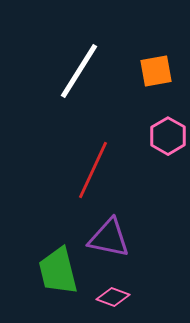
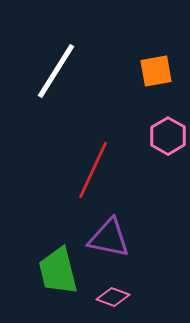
white line: moved 23 px left
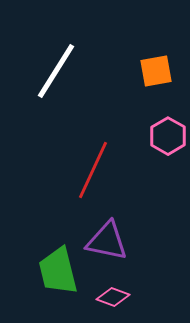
purple triangle: moved 2 px left, 3 px down
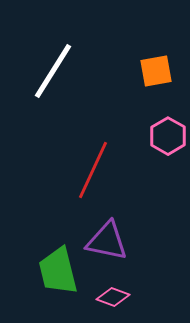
white line: moved 3 px left
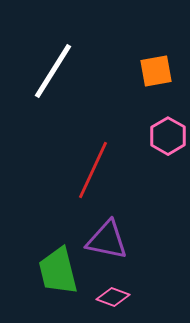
purple triangle: moved 1 px up
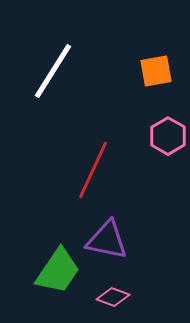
green trapezoid: rotated 132 degrees counterclockwise
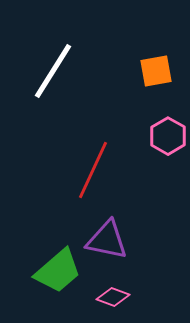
green trapezoid: rotated 15 degrees clockwise
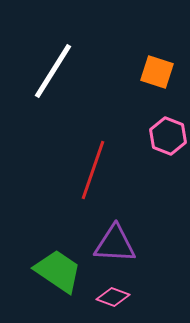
orange square: moved 1 px right, 1 px down; rotated 28 degrees clockwise
pink hexagon: rotated 9 degrees counterclockwise
red line: rotated 6 degrees counterclockwise
purple triangle: moved 8 px right, 4 px down; rotated 9 degrees counterclockwise
green trapezoid: rotated 105 degrees counterclockwise
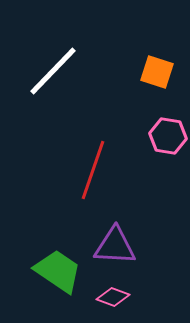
white line: rotated 12 degrees clockwise
pink hexagon: rotated 12 degrees counterclockwise
purple triangle: moved 2 px down
